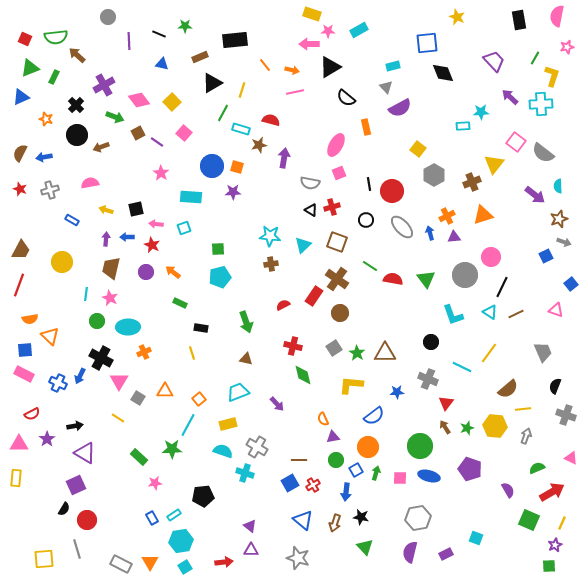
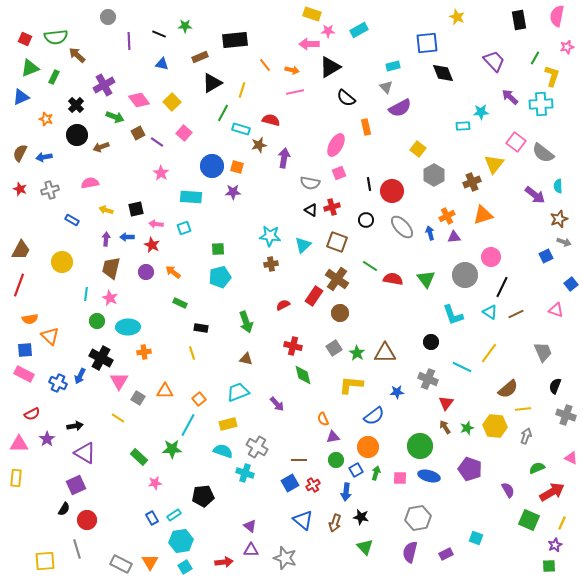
orange cross at (144, 352): rotated 16 degrees clockwise
gray star at (298, 558): moved 13 px left
yellow square at (44, 559): moved 1 px right, 2 px down
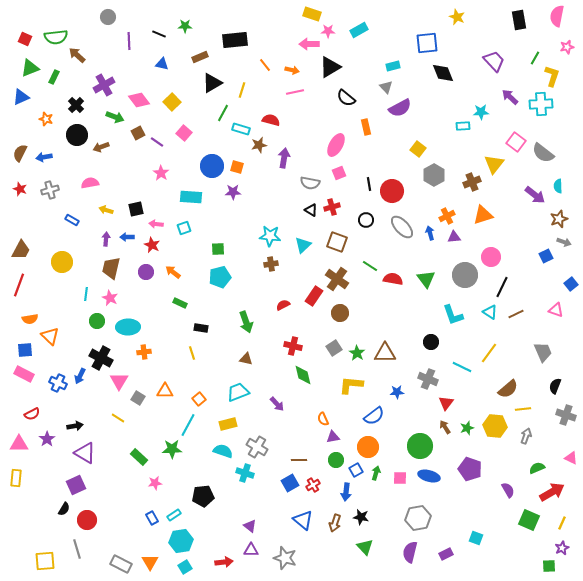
purple star at (555, 545): moved 7 px right, 3 px down
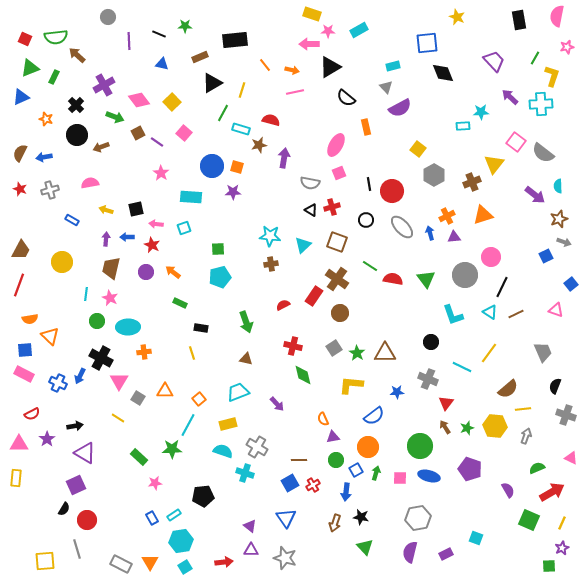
blue triangle at (303, 520): moved 17 px left, 2 px up; rotated 15 degrees clockwise
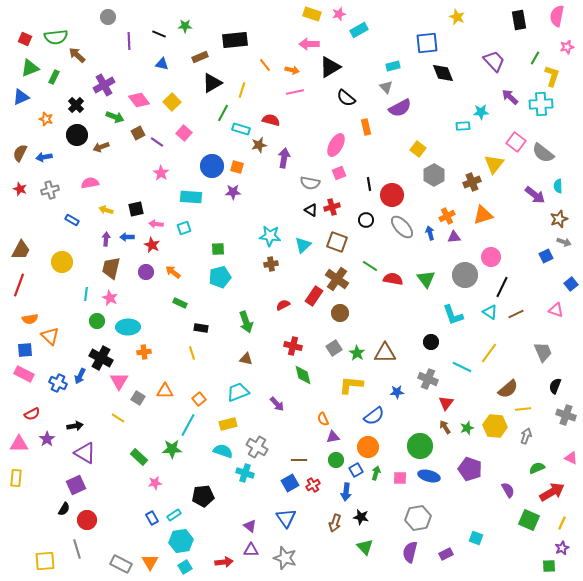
pink star at (328, 31): moved 11 px right, 17 px up; rotated 16 degrees counterclockwise
red circle at (392, 191): moved 4 px down
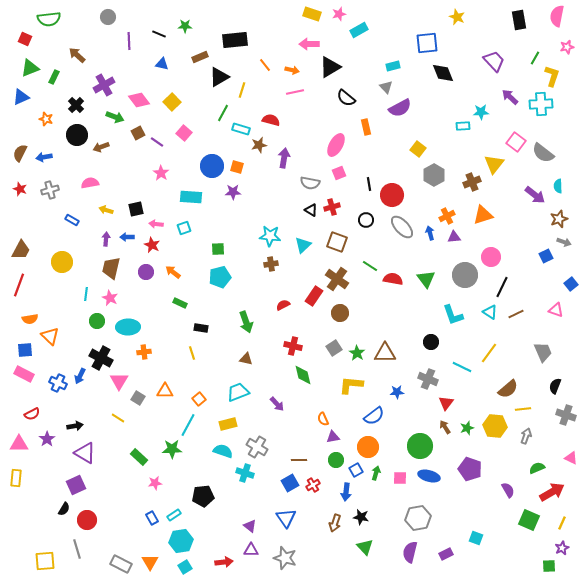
green semicircle at (56, 37): moved 7 px left, 18 px up
black triangle at (212, 83): moved 7 px right, 6 px up
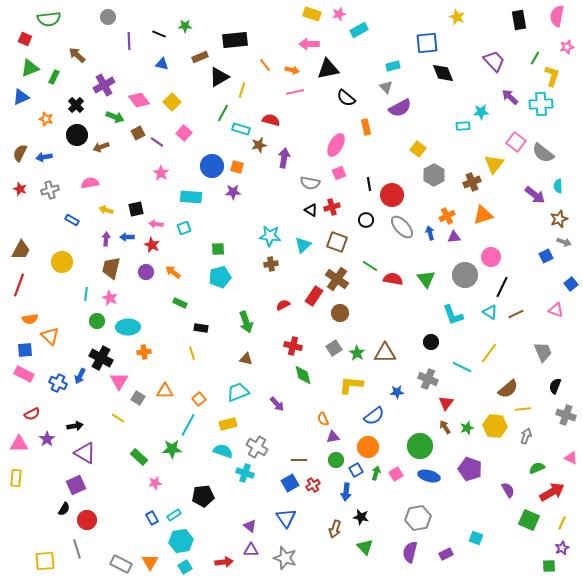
black triangle at (330, 67): moved 2 px left, 2 px down; rotated 20 degrees clockwise
pink square at (400, 478): moved 4 px left, 4 px up; rotated 32 degrees counterclockwise
brown arrow at (335, 523): moved 6 px down
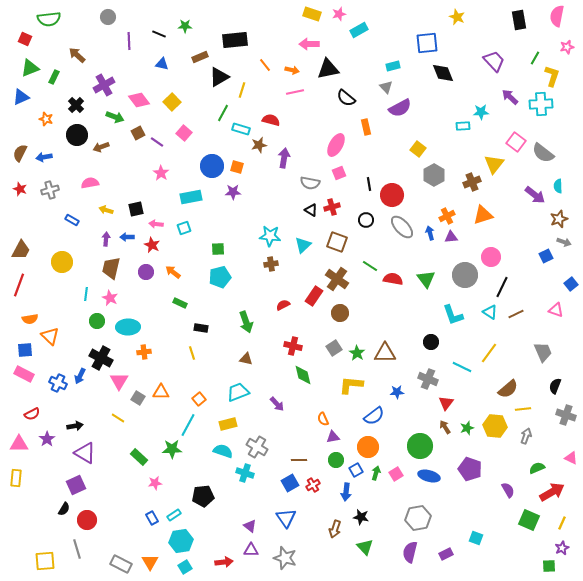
cyan rectangle at (191, 197): rotated 15 degrees counterclockwise
purple triangle at (454, 237): moved 3 px left
orange triangle at (165, 391): moved 4 px left, 1 px down
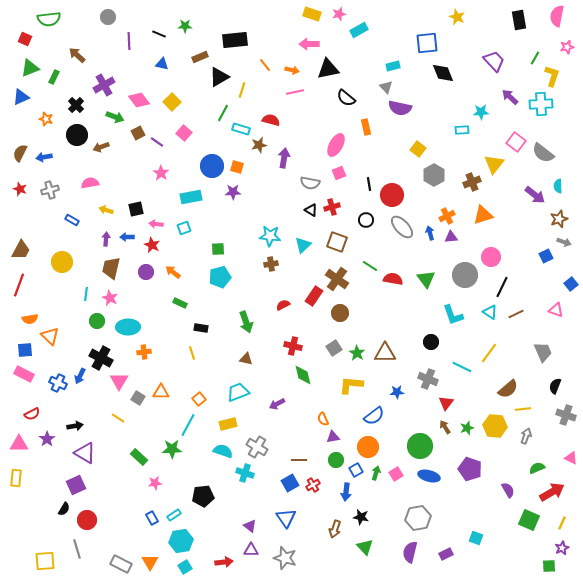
purple semicircle at (400, 108): rotated 40 degrees clockwise
cyan rectangle at (463, 126): moved 1 px left, 4 px down
purple arrow at (277, 404): rotated 105 degrees clockwise
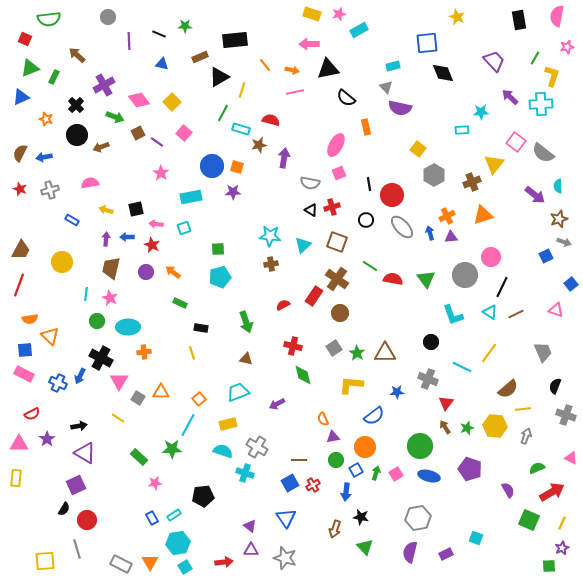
black arrow at (75, 426): moved 4 px right
orange circle at (368, 447): moved 3 px left
cyan hexagon at (181, 541): moved 3 px left, 2 px down
